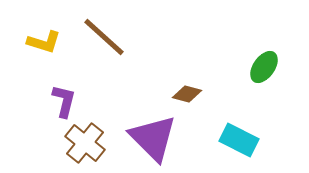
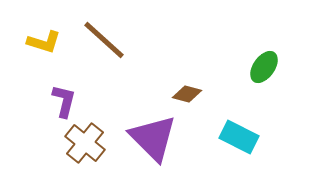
brown line: moved 3 px down
cyan rectangle: moved 3 px up
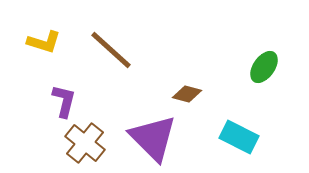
brown line: moved 7 px right, 10 px down
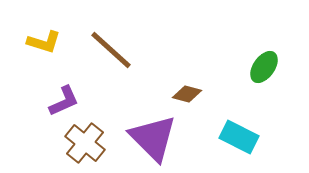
purple L-shape: rotated 52 degrees clockwise
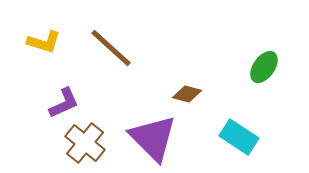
brown line: moved 2 px up
purple L-shape: moved 2 px down
cyan rectangle: rotated 6 degrees clockwise
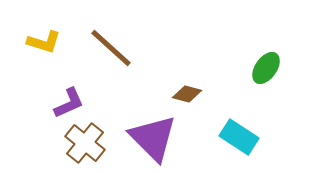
green ellipse: moved 2 px right, 1 px down
purple L-shape: moved 5 px right
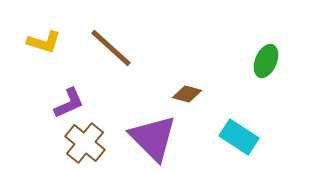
green ellipse: moved 7 px up; rotated 12 degrees counterclockwise
